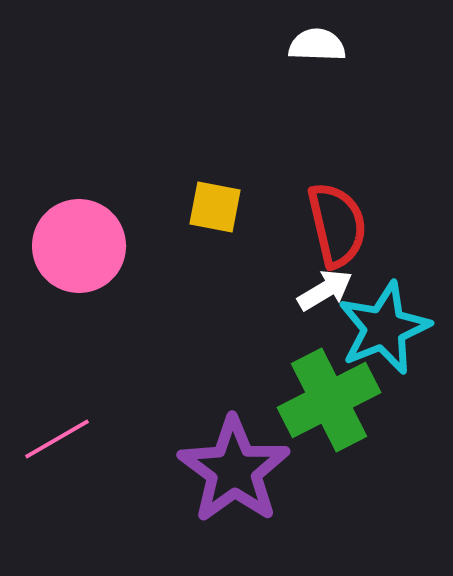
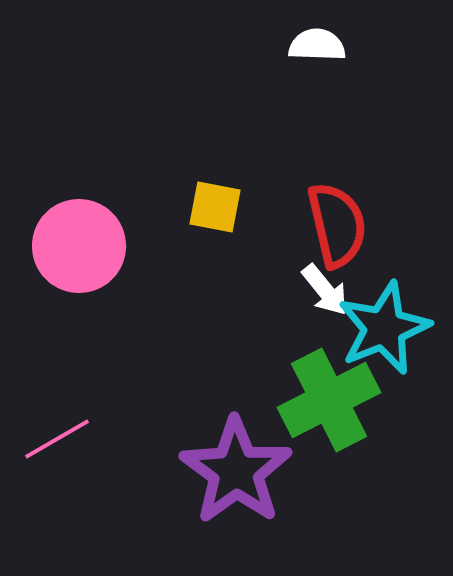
white arrow: rotated 82 degrees clockwise
purple star: moved 2 px right, 1 px down
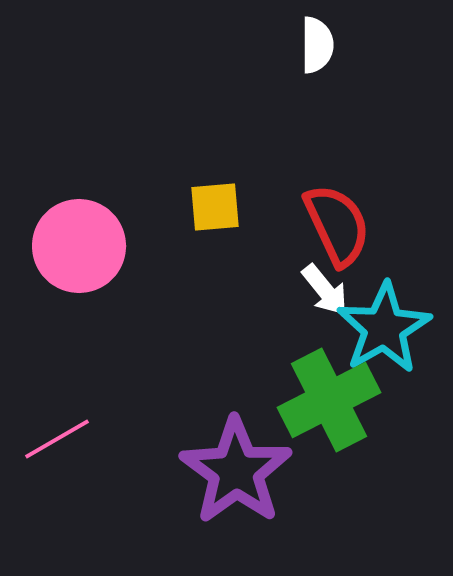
white semicircle: rotated 88 degrees clockwise
yellow square: rotated 16 degrees counterclockwise
red semicircle: rotated 12 degrees counterclockwise
cyan star: rotated 8 degrees counterclockwise
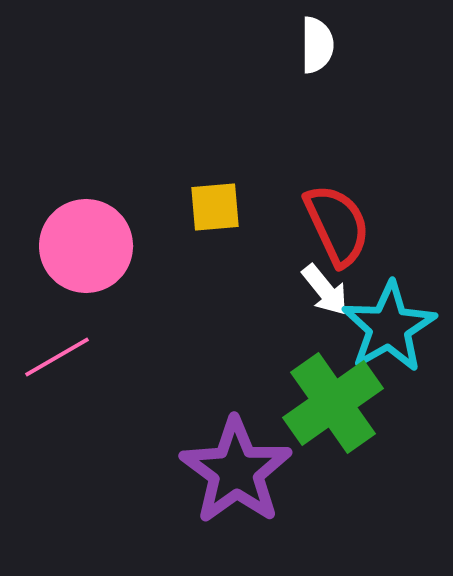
pink circle: moved 7 px right
cyan star: moved 5 px right, 1 px up
green cross: moved 4 px right, 3 px down; rotated 8 degrees counterclockwise
pink line: moved 82 px up
